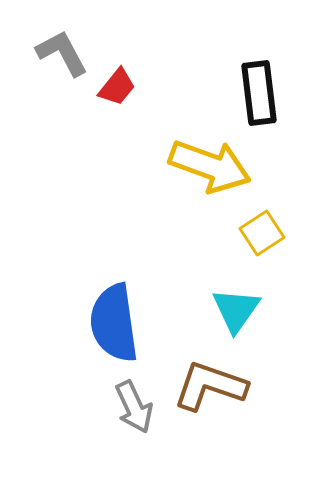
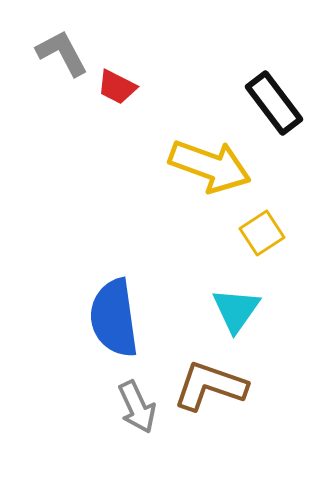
red trapezoid: rotated 78 degrees clockwise
black rectangle: moved 15 px right, 10 px down; rotated 30 degrees counterclockwise
blue semicircle: moved 5 px up
gray arrow: moved 3 px right
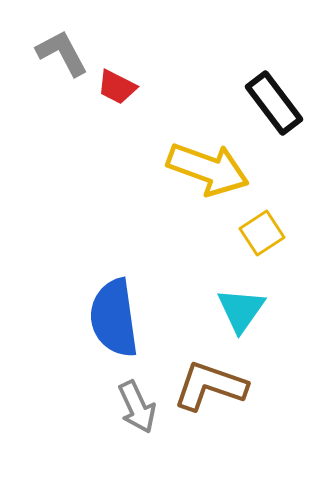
yellow arrow: moved 2 px left, 3 px down
cyan triangle: moved 5 px right
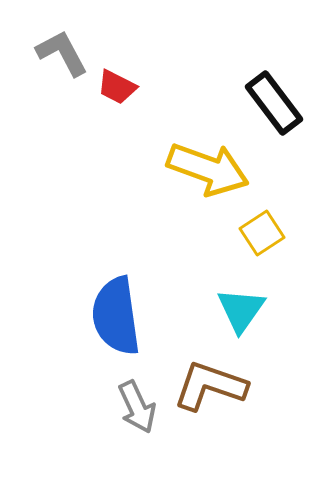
blue semicircle: moved 2 px right, 2 px up
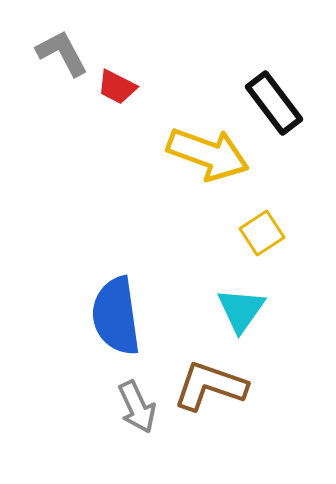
yellow arrow: moved 15 px up
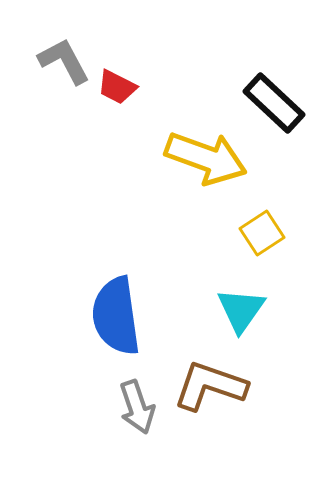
gray L-shape: moved 2 px right, 8 px down
black rectangle: rotated 10 degrees counterclockwise
yellow arrow: moved 2 px left, 4 px down
gray arrow: rotated 6 degrees clockwise
